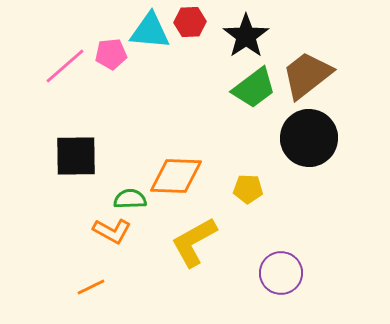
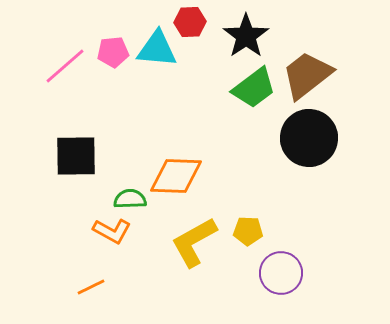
cyan triangle: moved 7 px right, 18 px down
pink pentagon: moved 2 px right, 2 px up
yellow pentagon: moved 42 px down
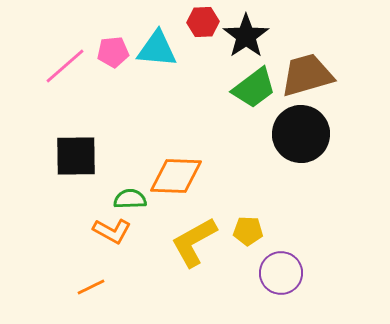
red hexagon: moved 13 px right
brown trapezoid: rotated 22 degrees clockwise
black circle: moved 8 px left, 4 px up
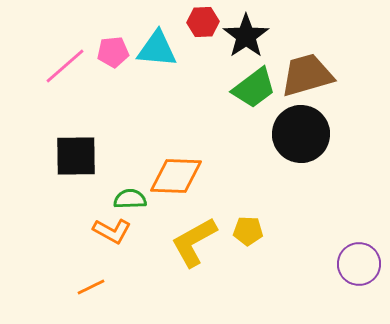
purple circle: moved 78 px right, 9 px up
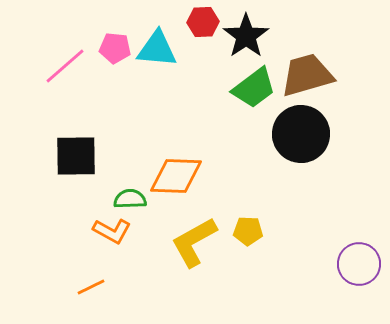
pink pentagon: moved 2 px right, 4 px up; rotated 12 degrees clockwise
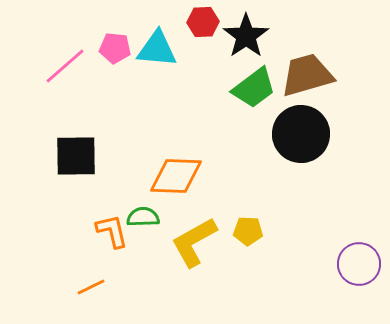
green semicircle: moved 13 px right, 18 px down
orange L-shape: rotated 132 degrees counterclockwise
